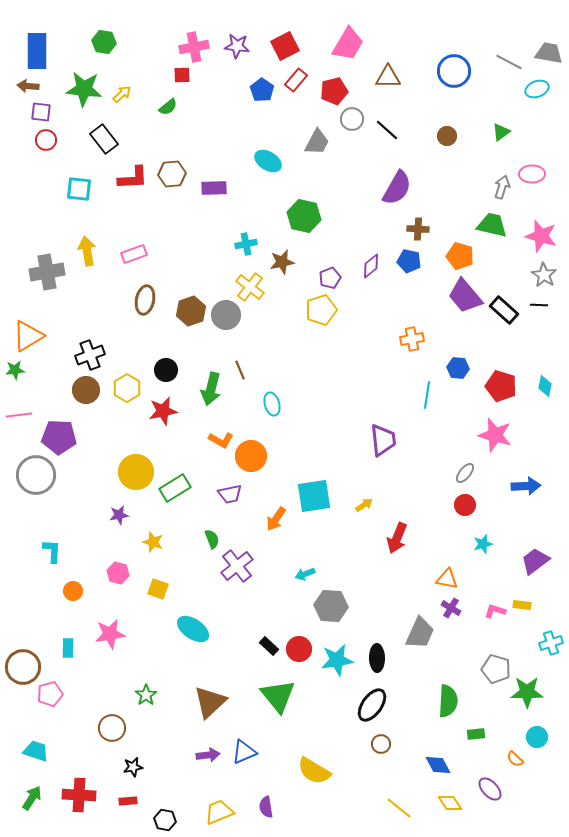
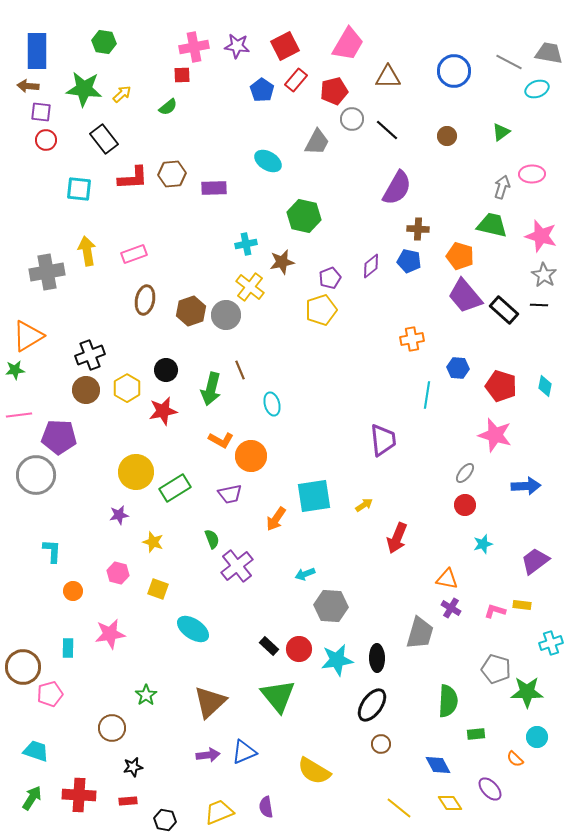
gray trapezoid at (420, 633): rotated 8 degrees counterclockwise
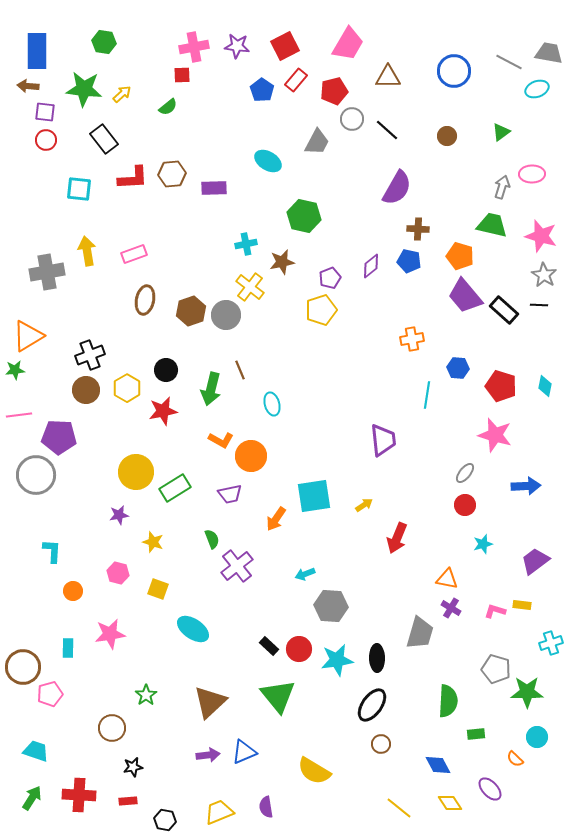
purple square at (41, 112): moved 4 px right
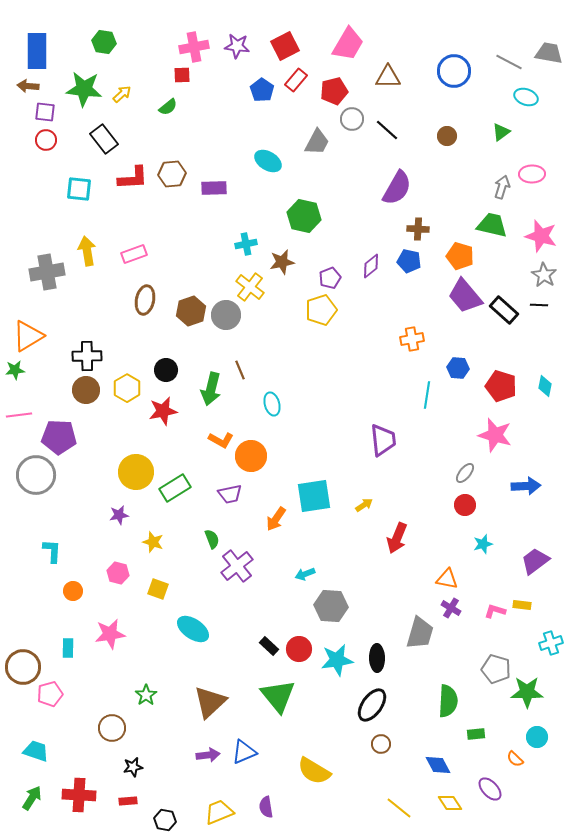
cyan ellipse at (537, 89): moved 11 px left, 8 px down; rotated 40 degrees clockwise
black cross at (90, 355): moved 3 px left, 1 px down; rotated 20 degrees clockwise
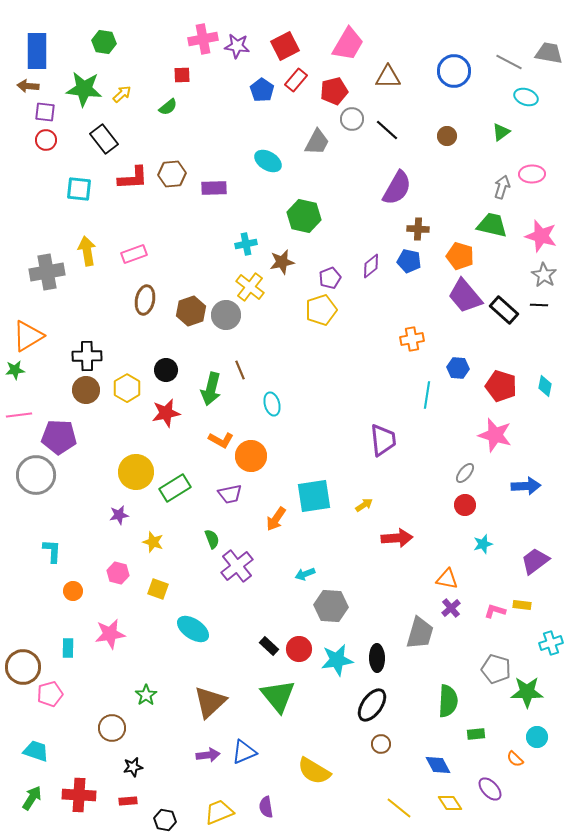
pink cross at (194, 47): moved 9 px right, 8 px up
red star at (163, 411): moved 3 px right, 2 px down
red arrow at (397, 538): rotated 116 degrees counterclockwise
purple cross at (451, 608): rotated 18 degrees clockwise
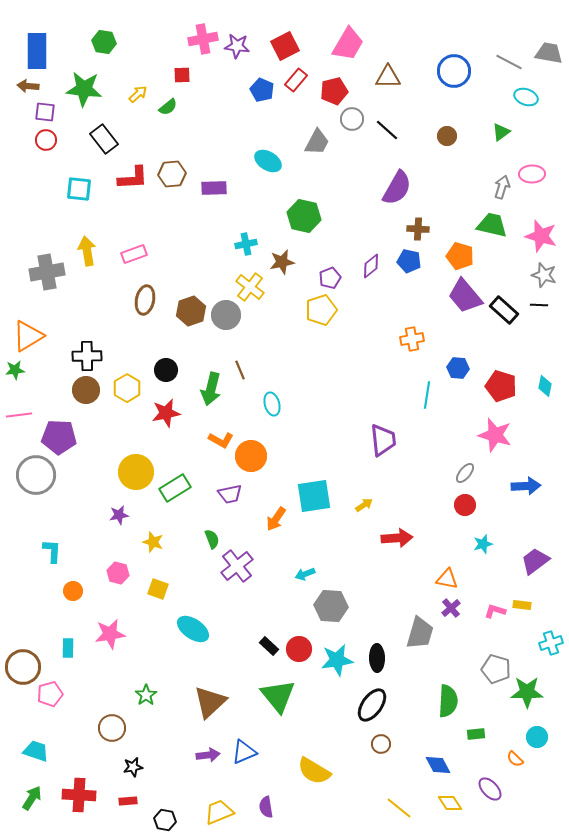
blue pentagon at (262, 90): rotated 10 degrees counterclockwise
yellow arrow at (122, 94): moved 16 px right
gray star at (544, 275): rotated 15 degrees counterclockwise
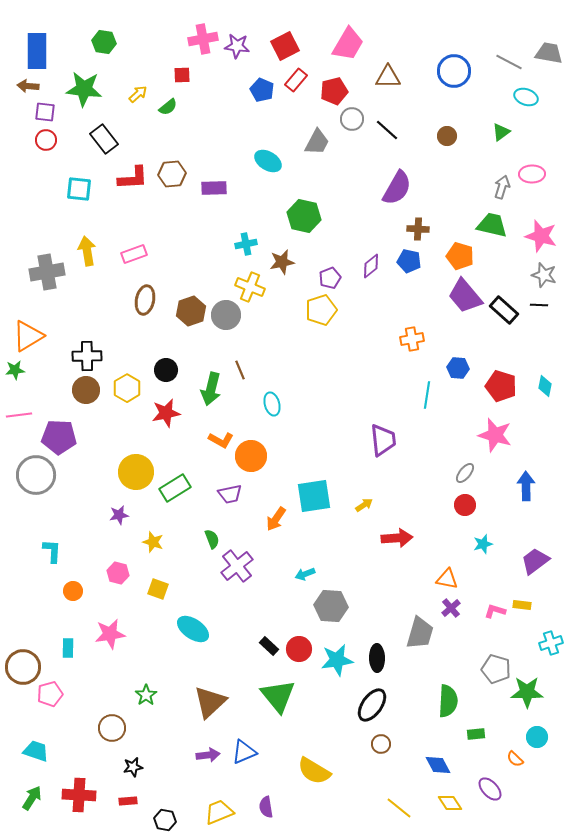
yellow cross at (250, 287): rotated 16 degrees counterclockwise
blue arrow at (526, 486): rotated 88 degrees counterclockwise
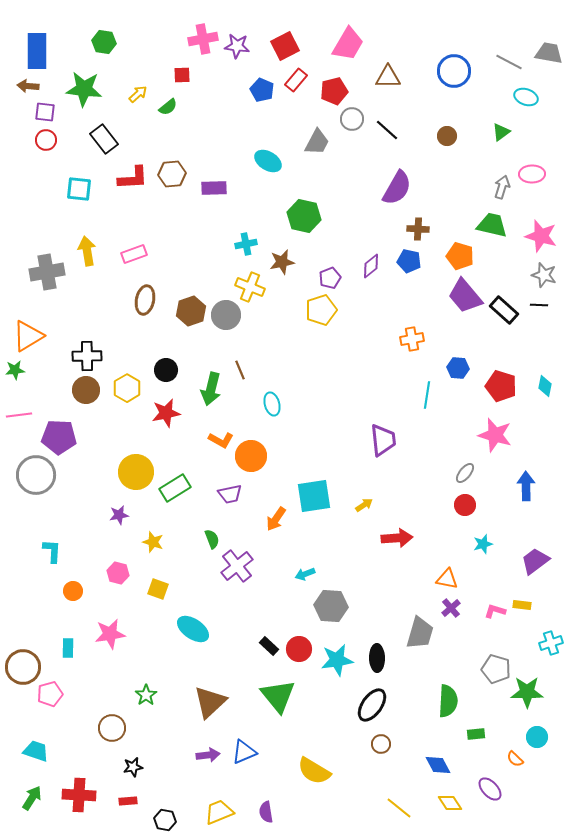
purple semicircle at (266, 807): moved 5 px down
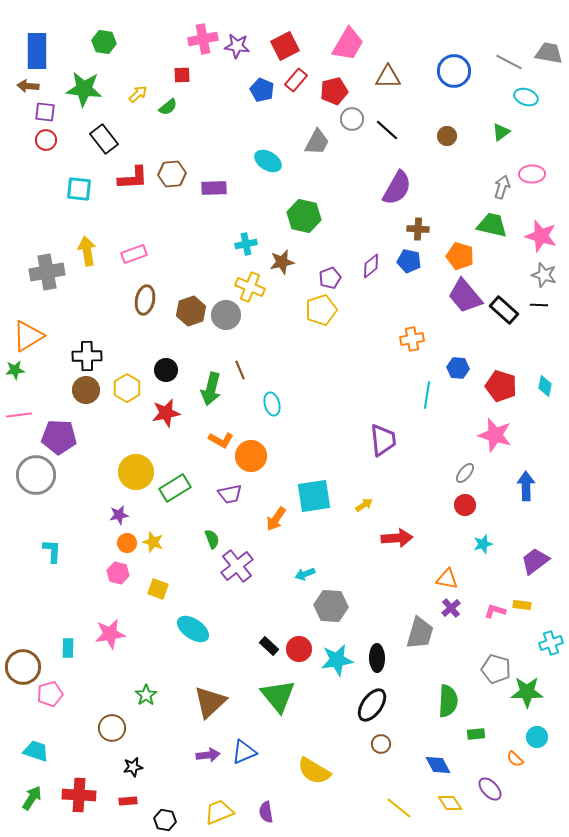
orange circle at (73, 591): moved 54 px right, 48 px up
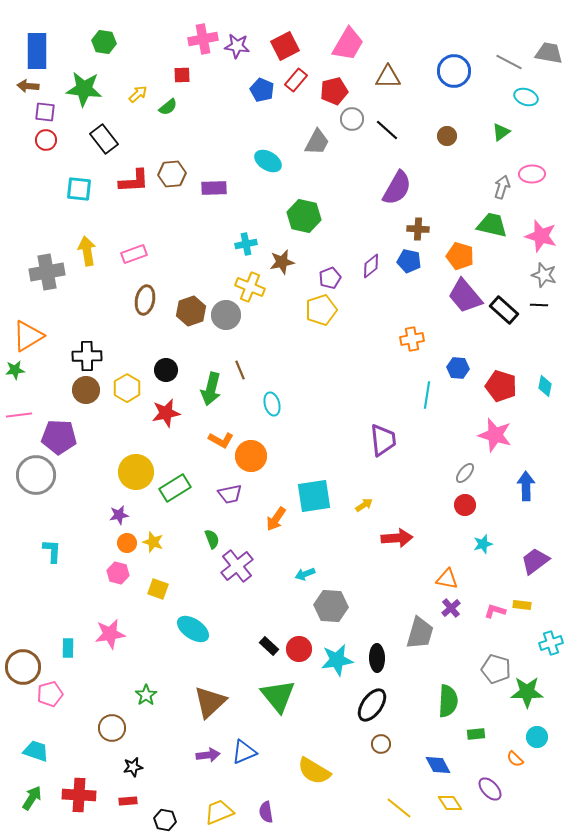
red L-shape at (133, 178): moved 1 px right, 3 px down
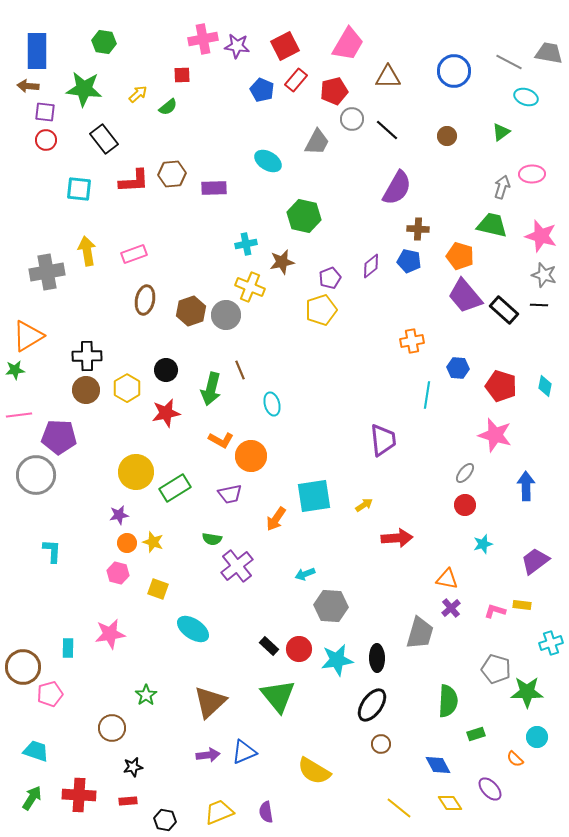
orange cross at (412, 339): moved 2 px down
green semicircle at (212, 539): rotated 120 degrees clockwise
green rectangle at (476, 734): rotated 12 degrees counterclockwise
